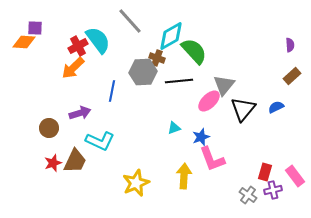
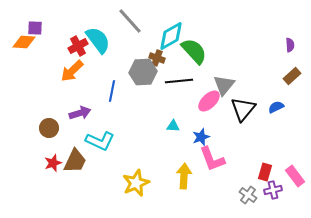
orange arrow: moved 1 px left, 3 px down
cyan triangle: moved 1 px left, 2 px up; rotated 24 degrees clockwise
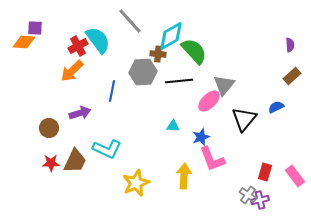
brown cross: moved 1 px right, 4 px up; rotated 14 degrees counterclockwise
black triangle: moved 1 px right, 10 px down
cyan L-shape: moved 7 px right, 8 px down
red star: moved 2 px left; rotated 18 degrees clockwise
purple cross: moved 13 px left, 10 px down
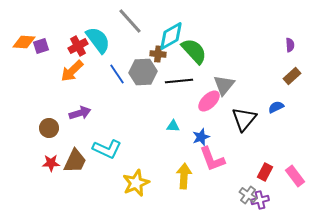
purple square: moved 6 px right, 18 px down; rotated 21 degrees counterclockwise
blue line: moved 5 px right, 17 px up; rotated 45 degrees counterclockwise
red rectangle: rotated 12 degrees clockwise
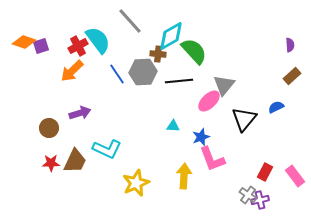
orange diamond: rotated 15 degrees clockwise
